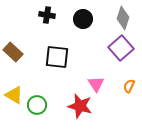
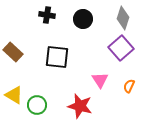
pink triangle: moved 4 px right, 4 px up
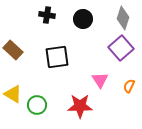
brown rectangle: moved 2 px up
black square: rotated 15 degrees counterclockwise
yellow triangle: moved 1 px left, 1 px up
red star: rotated 15 degrees counterclockwise
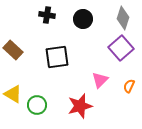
pink triangle: rotated 18 degrees clockwise
red star: rotated 15 degrees counterclockwise
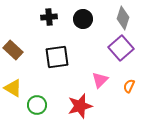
black cross: moved 2 px right, 2 px down; rotated 14 degrees counterclockwise
yellow triangle: moved 6 px up
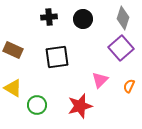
brown rectangle: rotated 18 degrees counterclockwise
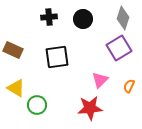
purple square: moved 2 px left; rotated 10 degrees clockwise
yellow triangle: moved 3 px right
red star: moved 10 px right, 2 px down; rotated 10 degrees clockwise
